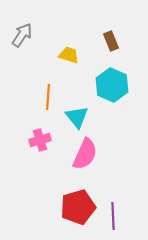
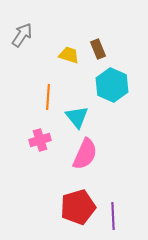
brown rectangle: moved 13 px left, 8 px down
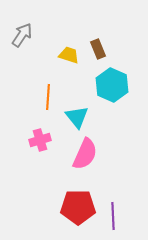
red pentagon: rotated 16 degrees clockwise
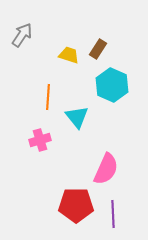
brown rectangle: rotated 54 degrees clockwise
pink semicircle: moved 21 px right, 15 px down
red pentagon: moved 2 px left, 2 px up
purple line: moved 2 px up
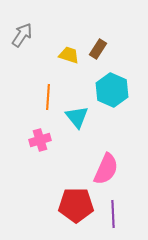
cyan hexagon: moved 5 px down
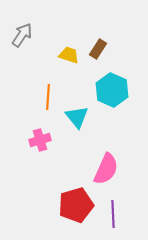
red pentagon: rotated 16 degrees counterclockwise
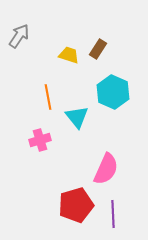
gray arrow: moved 3 px left, 1 px down
cyan hexagon: moved 1 px right, 2 px down
orange line: rotated 15 degrees counterclockwise
